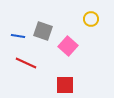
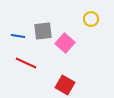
gray square: rotated 24 degrees counterclockwise
pink square: moved 3 px left, 3 px up
red square: rotated 30 degrees clockwise
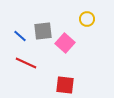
yellow circle: moved 4 px left
blue line: moved 2 px right; rotated 32 degrees clockwise
red square: rotated 24 degrees counterclockwise
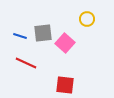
gray square: moved 2 px down
blue line: rotated 24 degrees counterclockwise
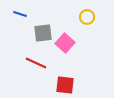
yellow circle: moved 2 px up
blue line: moved 22 px up
red line: moved 10 px right
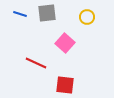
gray square: moved 4 px right, 20 px up
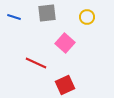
blue line: moved 6 px left, 3 px down
red square: rotated 30 degrees counterclockwise
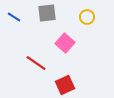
blue line: rotated 16 degrees clockwise
red line: rotated 10 degrees clockwise
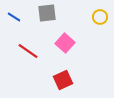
yellow circle: moved 13 px right
red line: moved 8 px left, 12 px up
red square: moved 2 px left, 5 px up
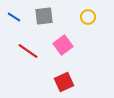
gray square: moved 3 px left, 3 px down
yellow circle: moved 12 px left
pink square: moved 2 px left, 2 px down; rotated 12 degrees clockwise
red square: moved 1 px right, 2 px down
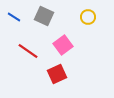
gray square: rotated 30 degrees clockwise
red square: moved 7 px left, 8 px up
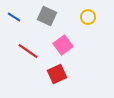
gray square: moved 3 px right
